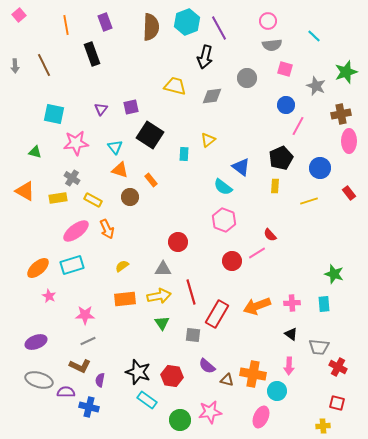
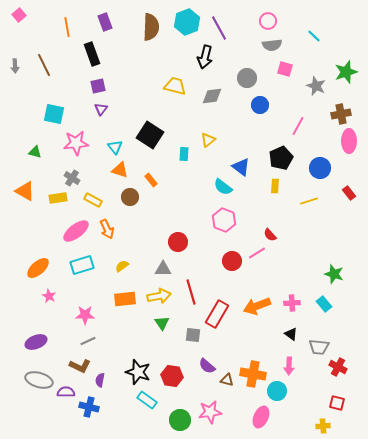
orange line at (66, 25): moved 1 px right, 2 px down
blue circle at (286, 105): moved 26 px left
purple square at (131, 107): moved 33 px left, 21 px up
cyan rectangle at (72, 265): moved 10 px right
cyan rectangle at (324, 304): rotated 35 degrees counterclockwise
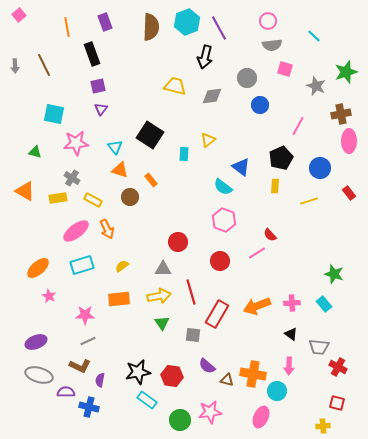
red circle at (232, 261): moved 12 px left
orange rectangle at (125, 299): moved 6 px left
black star at (138, 372): rotated 30 degrees counterclockwise
gray ellipse at (39, 380): moved 5 px up
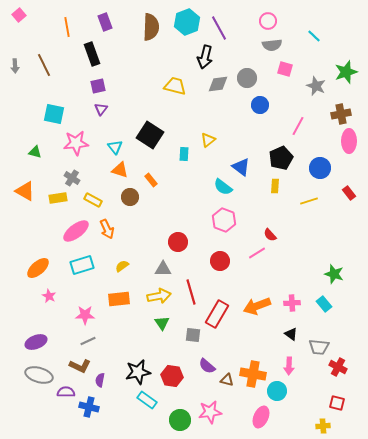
gray diamond at (212, 96): moved 6 px right, 12 px up
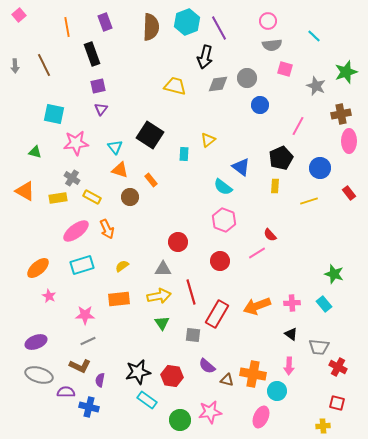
yellow rectangle at (93, 200): moved 1 px left, 3 px up
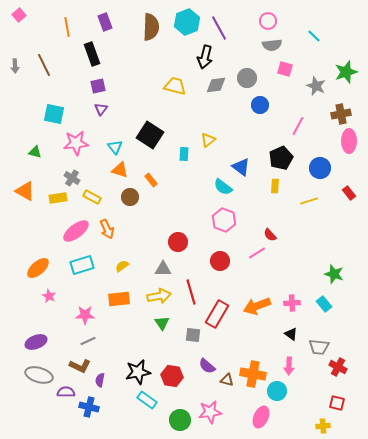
gray diamond at (218, 84): moved 2 px left, 1 px down
